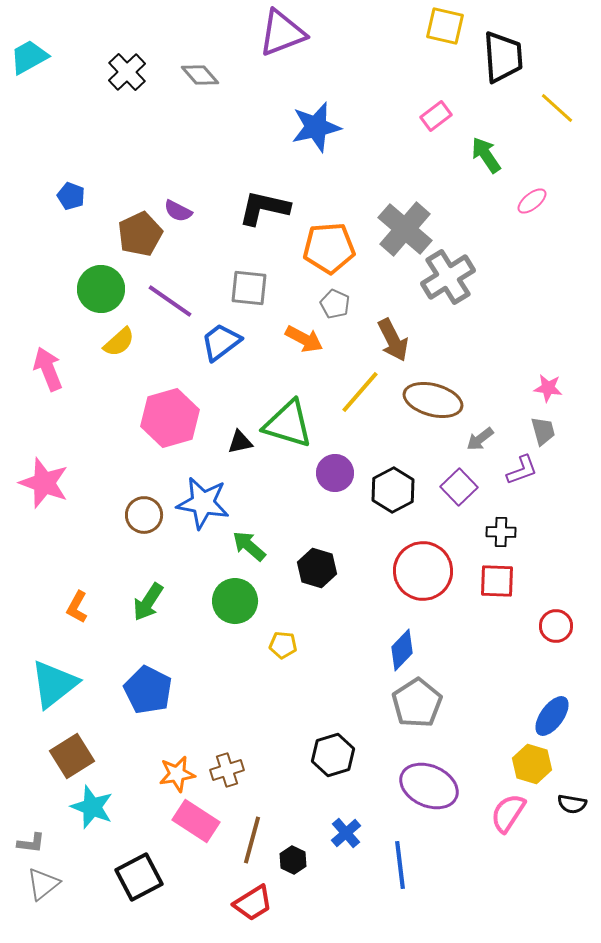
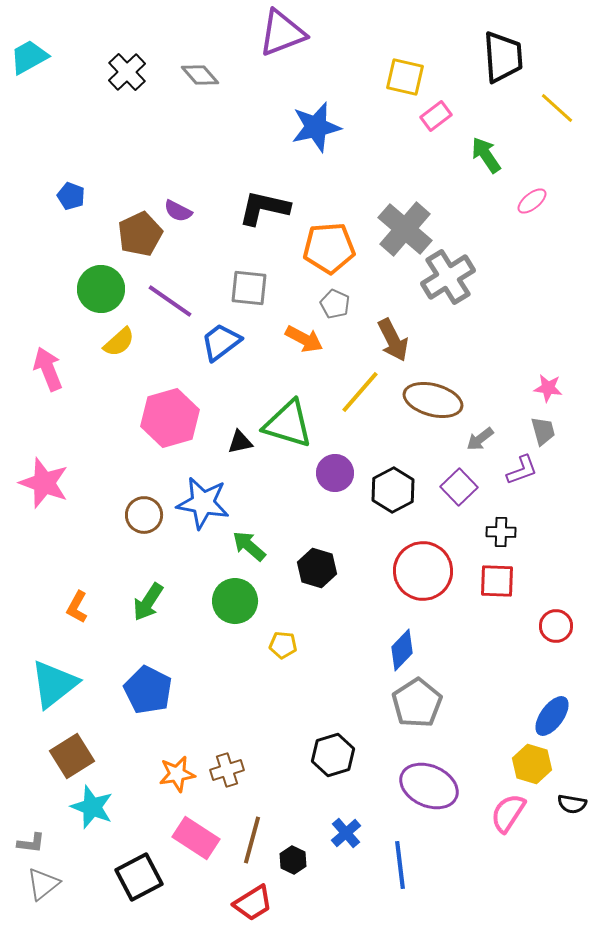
yellow square at (445, 26): moved 40 px left, 51 px down
pink rectangle at (196, 821): moved 17 px down
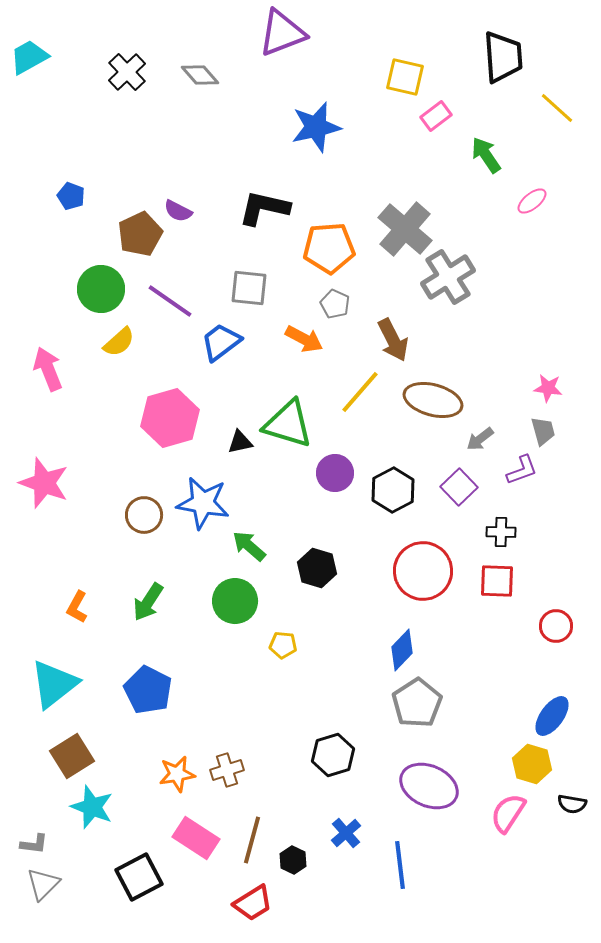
gray L-shape at (31, 843): moved 3 px right, 1 px down
gray triangle at (43, 884): rotated 6 degrees counterclockwise
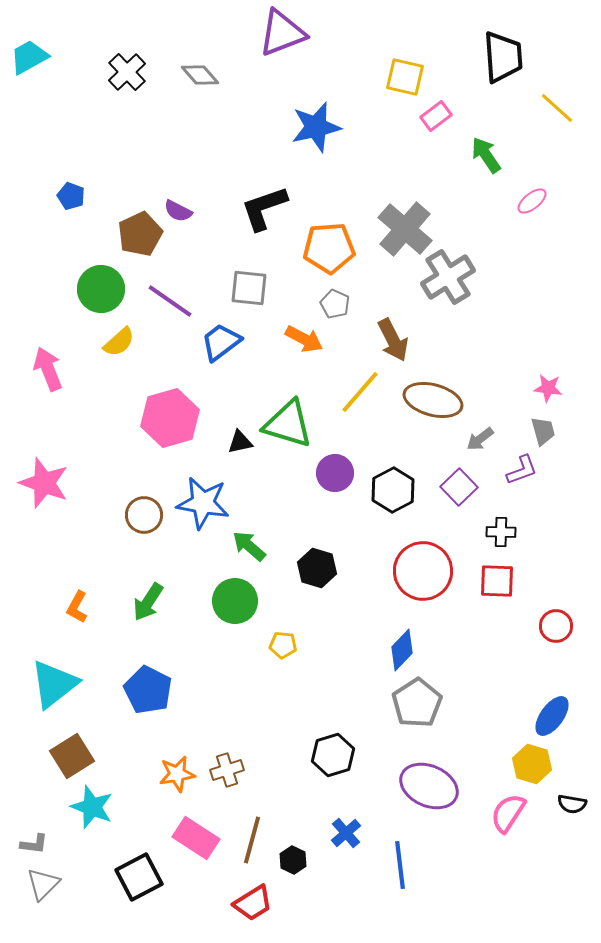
black L-shape at (264, 208): rotated 32 degrees counterclockwise
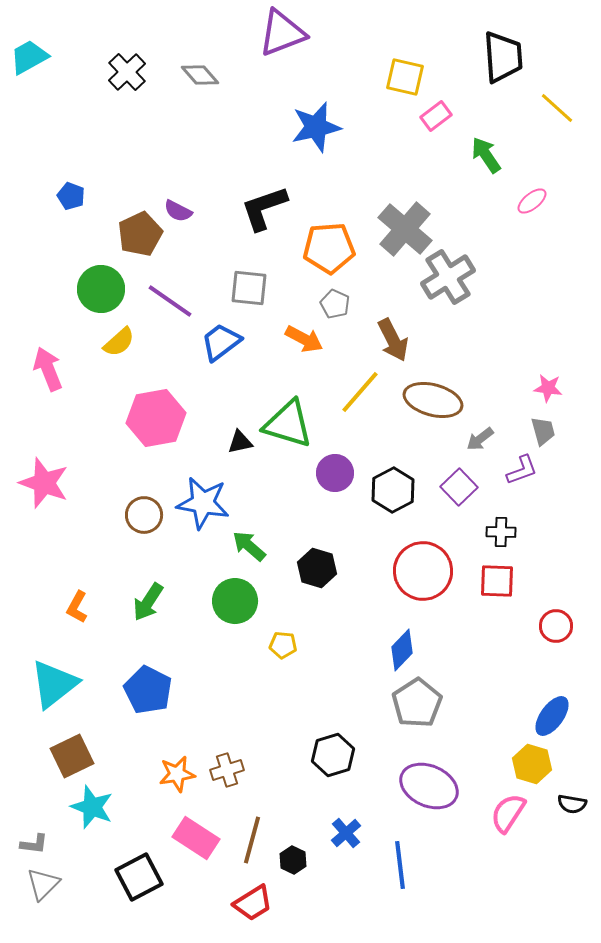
pink hexagon at (170, 418): moved 14 px left; rotated 6 degrees clockwise
brown square at (72, 756): rotated 6 degrees clockwise
